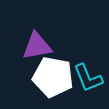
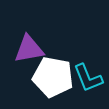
purple triangle: moved 8 px left, 3 px down
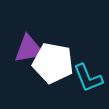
white pentagon: moved 14 px up
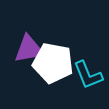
cyan L-shape: moved 3 px up
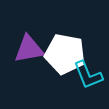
white pentagon: moved 12 px right, 9 px up
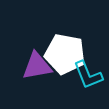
purple triangle: moved 8 px right, 17 px down
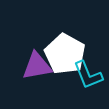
white pentagon: rotated 18 degrees clockwise
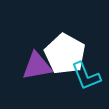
cyan L-shape: moved 2 px left, 1 px down
